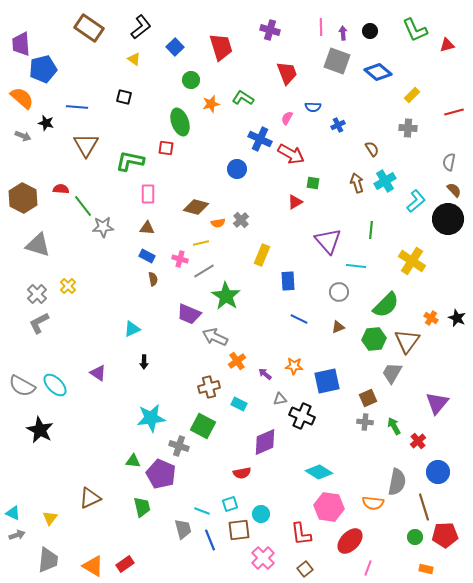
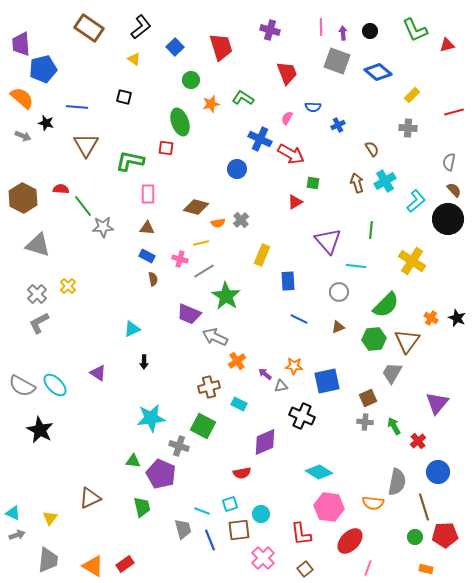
gray triangle at (280, 399): moved 1 px right, 13 px up
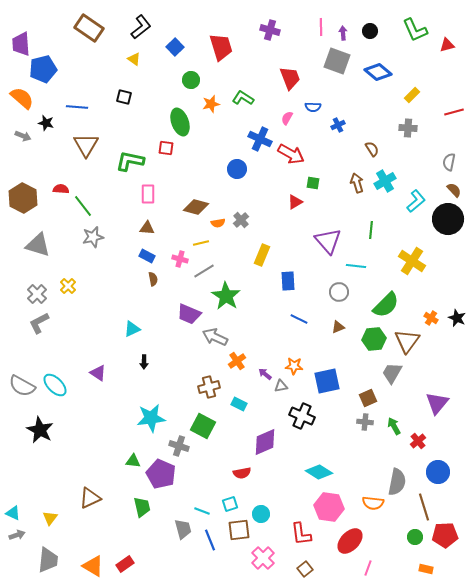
red trapezoid at (287, 73): moved 3 px right, 5 px down
gray star at (103, 227): moved 10 px left, 10 px down; rotated 10 degrees counterclockwise
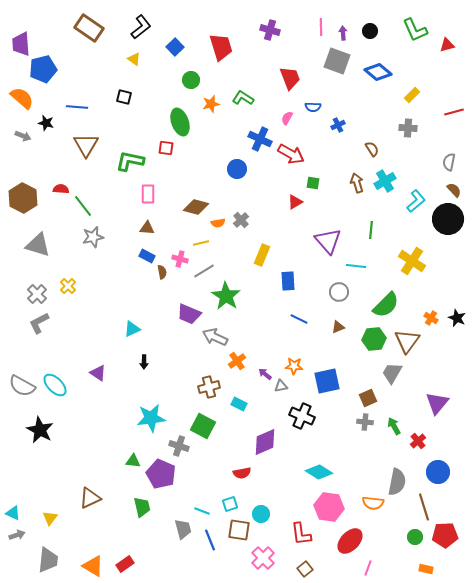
brown semicircle at (153, 279): moved 9 px right, 7 px up
brown square at (239, 530): rotated 15 degrees clockwise
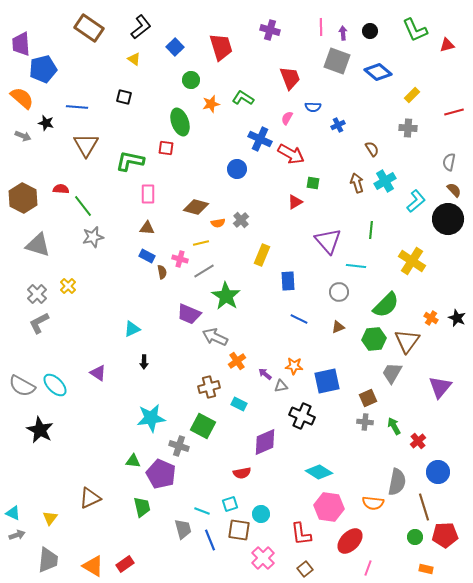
purple triangle at (437, 403): moved 3 px right, 16 px up
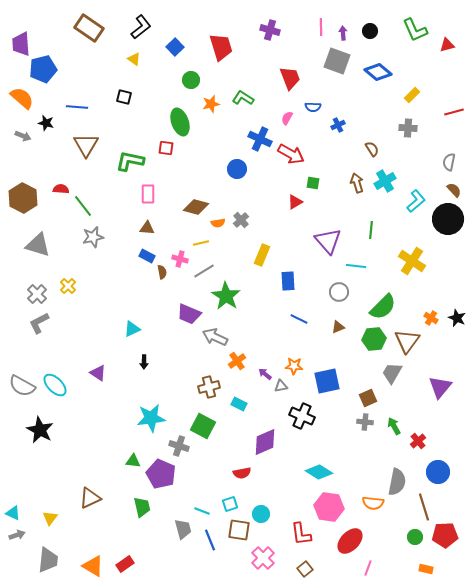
green semicircle at (386, 305): moved 3 px left, 2 px down
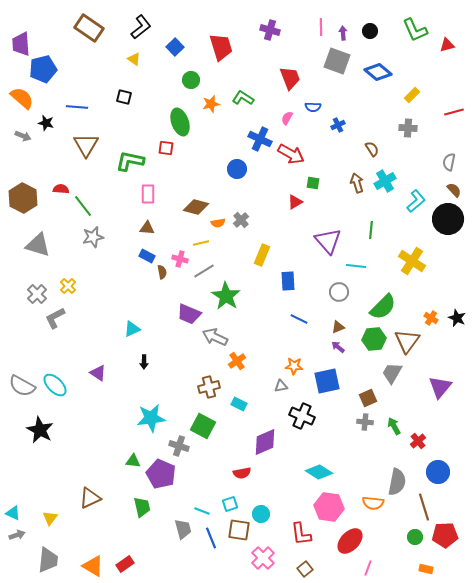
gray L-shape at (39, 323): moved 16 px right, 5 px up
purple arrow at (265, 374): moved 73 px right, 27 px up
blue line at (210, 540): moved 1 px right, 2 px up
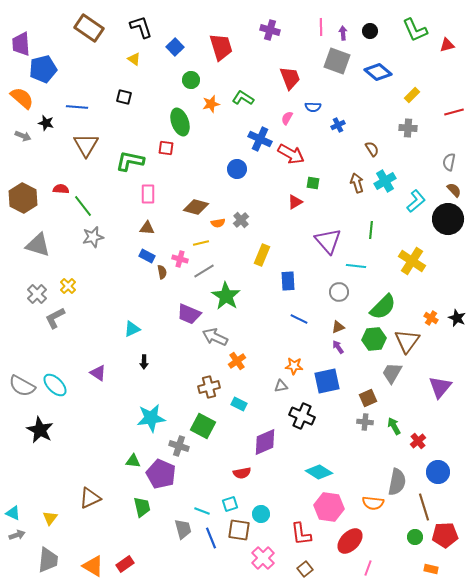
black L-shape at (141, 27): rotated 70 degrees counterclockwise
purple arrow at (338, 347): rotated 16 degrees clockwise
orange rectangle at (426, 569): moved 5 px right
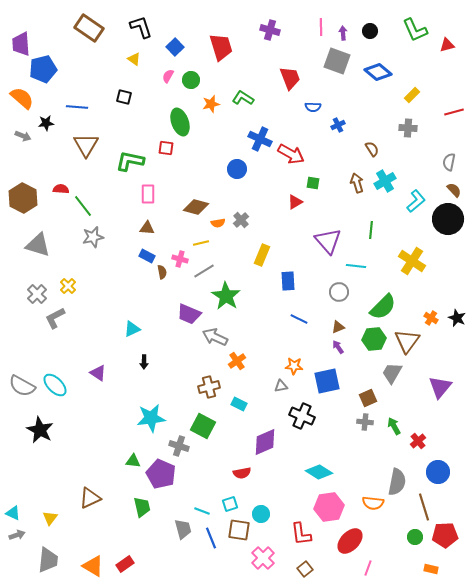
pink semicircle at (287, 118): moved 119 px left, 42 px up
black star at (46, 123): rotated 21 degrees counterclockwise
pink hexagon at (329, 507): rotated 16 degrees counterclockwise
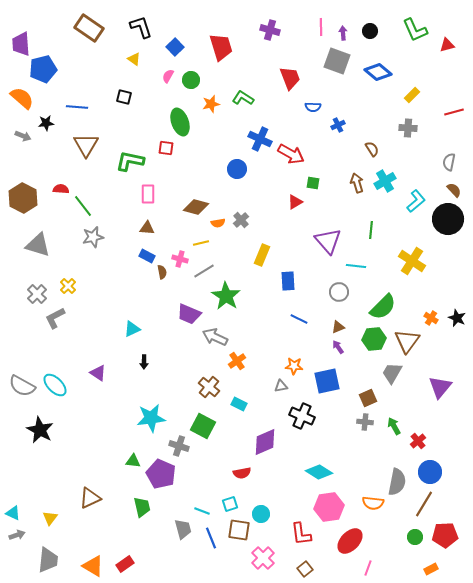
brown cross at (209, 387): rotated 35 degrees counterclockwise
blue circle at (438, 472): moved 8 px left
brown line at (424, 507): moved 3 px up; rotated 48 degrees clockwise
orange rectangle at (431, 569): rotated 40 degrees counterclockwise
